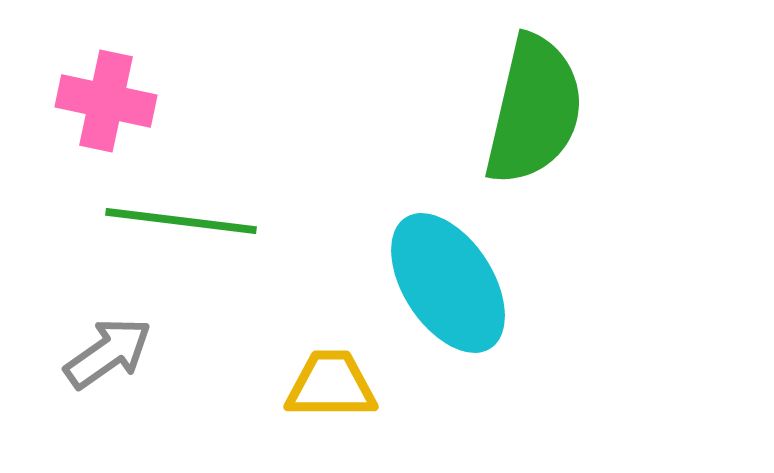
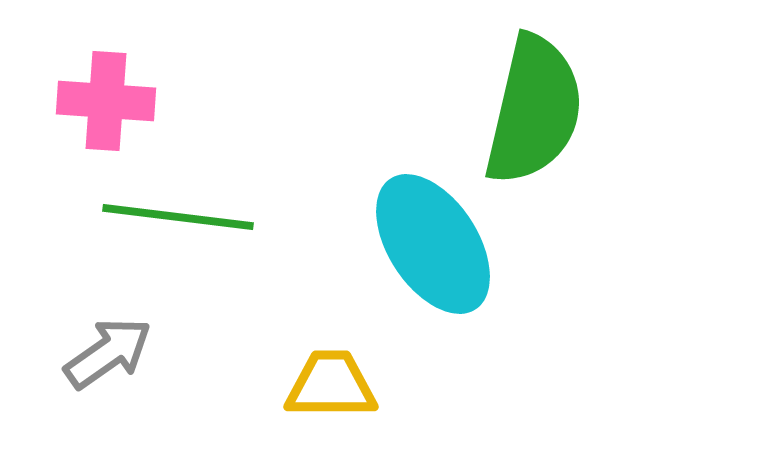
pink cross: rotated 8 degrees counterclockwise
green line: moved 3 px left, 4 px up
cyan ellipse: moved 15 px left, 39 px up
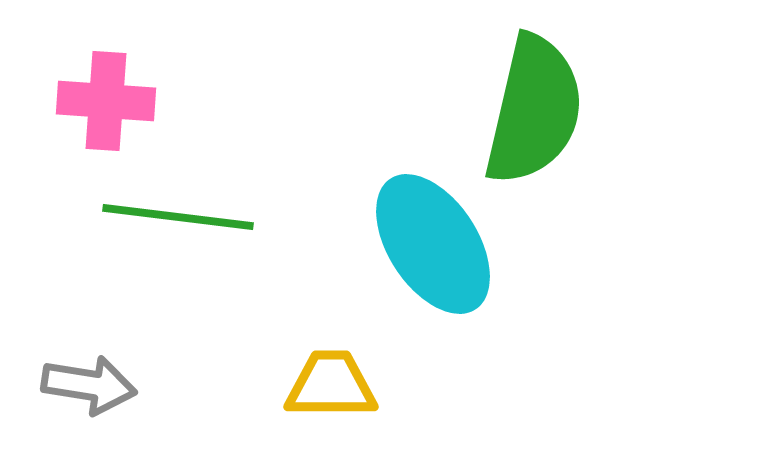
gray arrow: moved 19 px left, 32 px down; rotated 44 degrees clockwise
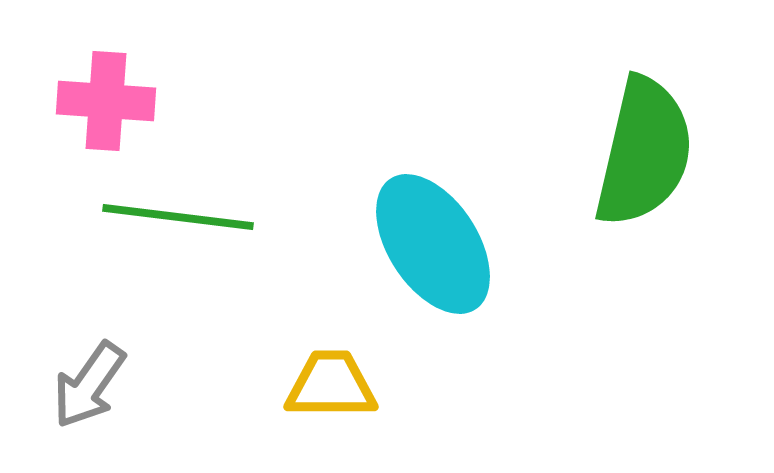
green semicircle: moved 110 px right, 42 px down
gray arrow: rotated 116 degrees clockwise
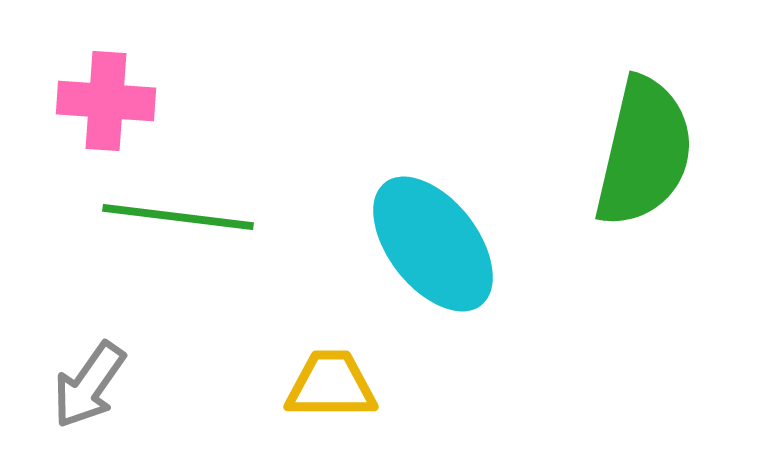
cyan ellipse: rotated 5 degrees counterclockwise
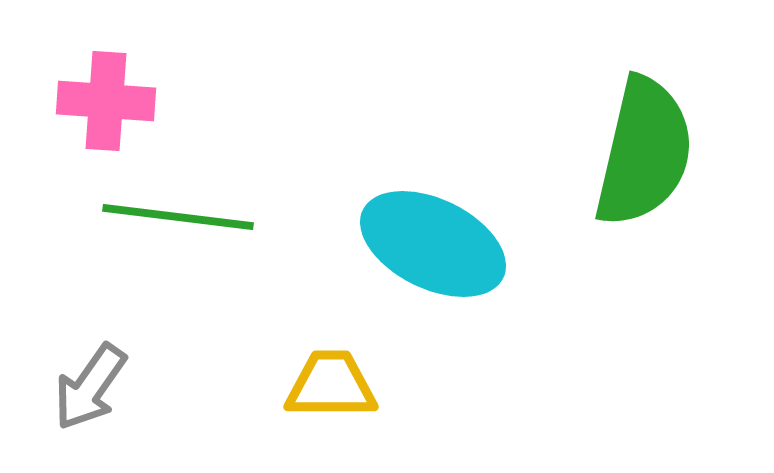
cyan ellipse: rotated 26 degrees counterclockwise
gray arrow: moved 1 px right, 2 px down
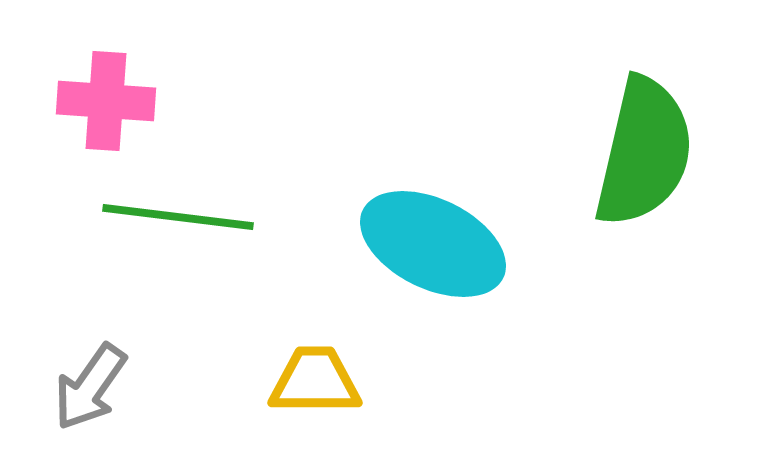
yellow trapezoid: moved 16 px left, 4 px up
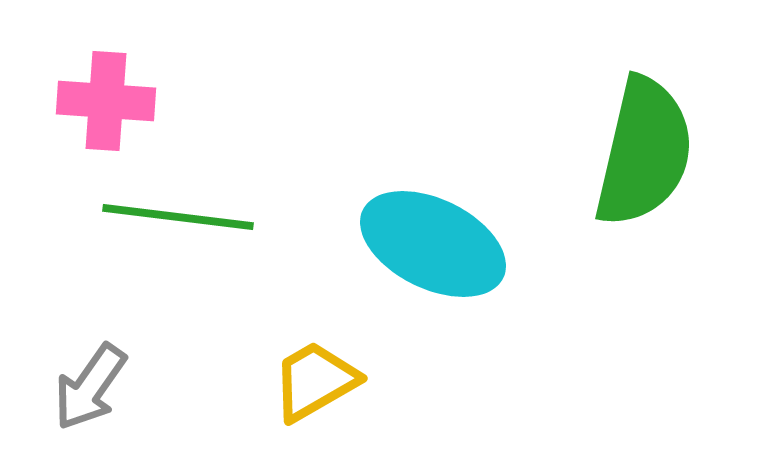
yellow trapezoid: rotated 30 degrees counterclockwise
